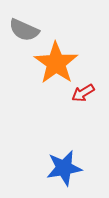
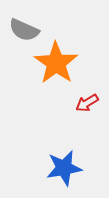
red arrow: moved 4 px right, 10 px down
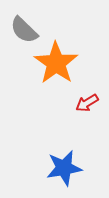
gray semicircle: rotated 20 degrees clockwise
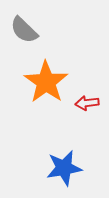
orange star: moved 10 px left, 19 px down
red arrow: rotated 25 degrees clockwise
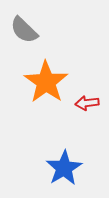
blue star: rotated 21 degrees counterclockwise
